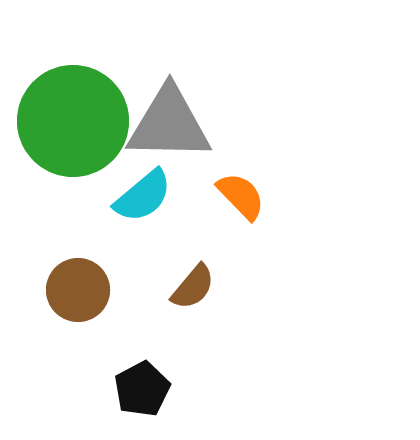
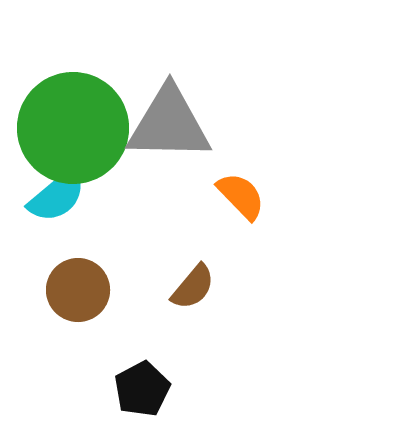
green circle: moved 7 px down
cyan semicircle: moved 86 px left
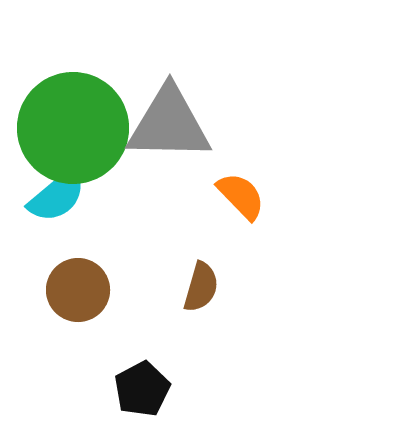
brown semicircle: moved 8 px right; rotated 24 degrees counterclockwise
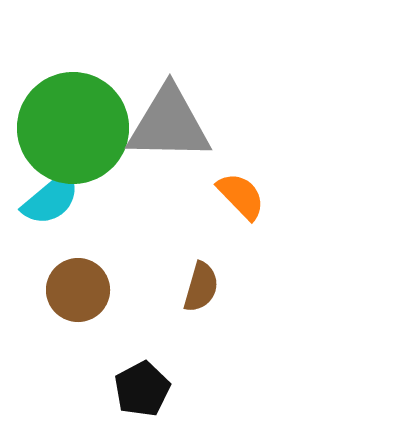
cyan semicircle: moved 6 px left, 3 px down
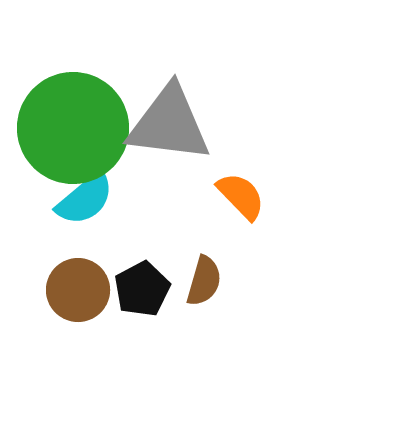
gray triangle: rotated 6 degrees clockwise
cyan semicircle: moved 34 px right
brown semicircle: moved 3 px right, 6 px up
black pentagon: moved 100 px up
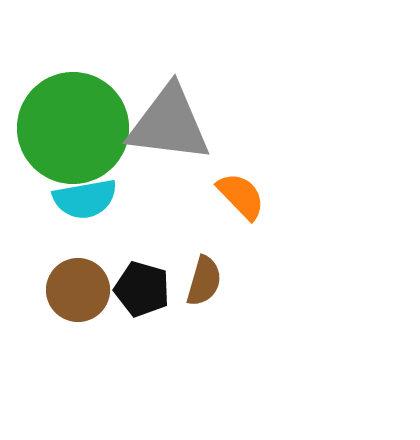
cyan semicircle: rotated 30 degrees clockwise
black pentagon: rotated 28 degrees counterclockwise
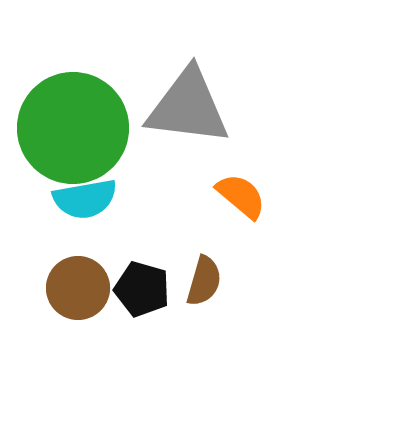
gray triangle: moved 19 px right, 17 px up
orange semicircle: rotated 6 degrees counterclockwise
brown circle: moved 2 px up
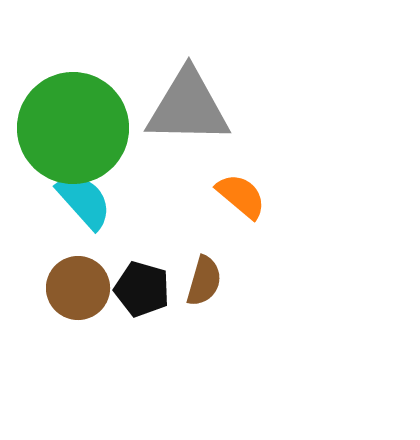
gray triangle: rotated 6 degrees counterclockwise
cyan semicircle: moved 1 px left, 2 px down; rotated 122 degrees counterclockwise
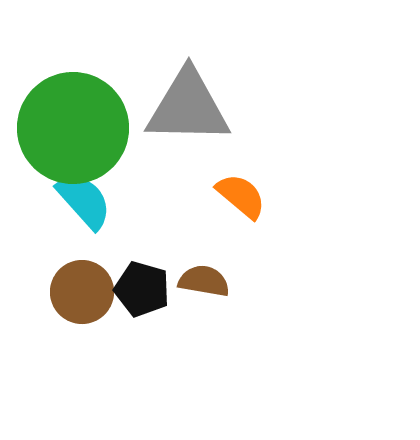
brown semicircle: rotated 96 degrees counterclockwise
brown circle: moved 4 px right, 4 px down
